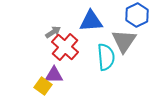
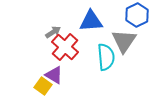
purple triangle: rotated 30 degrees clockwise
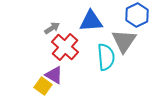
gray arrow: moved 1 px left, 4 px up
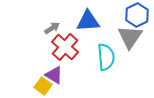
blue triangle: moved 3 px left
gray triangle: moved 6 px right, 4 px up
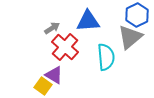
gray triangle: rotated 16 degrees clockwise
